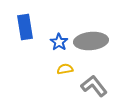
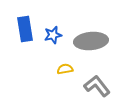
blue rectangle: moved 2 px down
blue star: moved 6 px left, 7 px up; rotated 24 degrees clockwise
gray L-shape: moved 3 px right
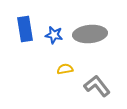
blue star: moved 1 px right; rotated 24 degrees clockwise
gray ellipse: moved 1 px left, 7 px up
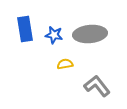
yellow semicircle: moved 5 px up
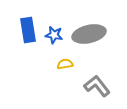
blue rectangle: moved 3 px right, 1 px down
gray ellipse: moved 1 px left; rotated 8 degrees counterclockwise
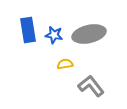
gray L-shape: moved 6 px left
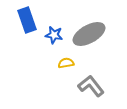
blue rectangle: moved 1 px left, 10 px up; rotated 10 degrees counterclockwise
gray ellipse: rotated 16 degrees counterclockwise
yellow semicircle: moved 1 px right, 1 px up
